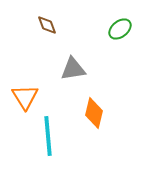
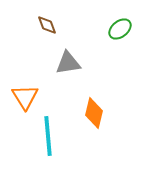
gray triangle: moved 5 px left, 6 px up
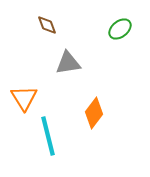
orange triangle: moved 1 px left, 1 px down
orange diamond: rotated 24 degrees clockwise
cyan line: rotated 9 degrees counterclockwise
